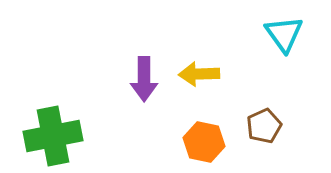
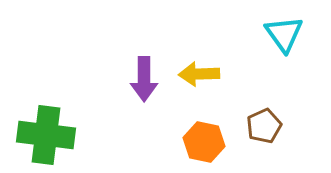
green cross: moved 7 px left, 1 px up; rotated 18 degrees clockwise
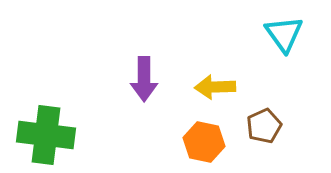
yellow arrow: moved 16 px right, 13 px down
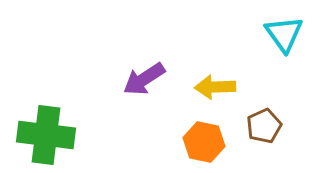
purple arrow: rotated 57 degrees clockwise
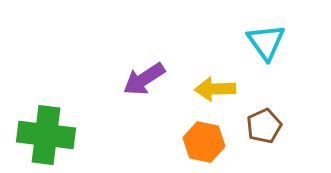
cyan triangle: moved 18 px left, 8 px down
yellow arrow: moved 2 px down
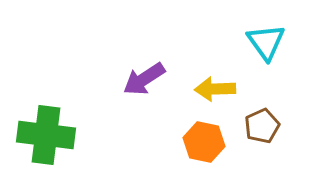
brown pentagon: moved 2 px left
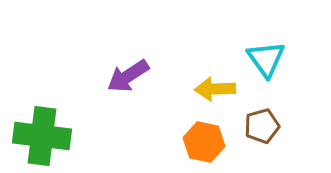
cyan triangle: moved 17 px down
purple arrow: moved 16 px left, 3 px up
brown pentagon: rotated 8 degrees clockwise
green cross: moved 4 px left, 1 px down
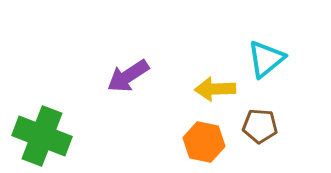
cyan triangle: rotated 27 degrees clockwise
brown pentagon: moved 2 px left; rotated 20 degrees clockwise
green cross: rotated 14 degrees clockwise
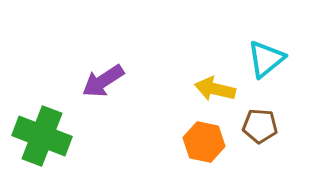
purple arrow: moved 25 px left, 5 px down
yellow arrow: rotated 15 degrees clockwise
